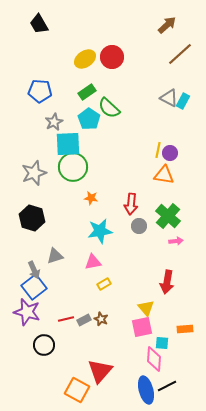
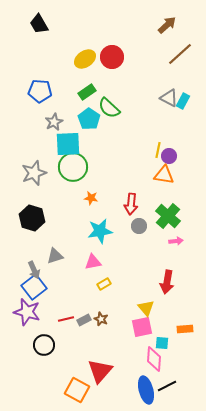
purple circle at (170, 153): moved 1 px left, 3 px down
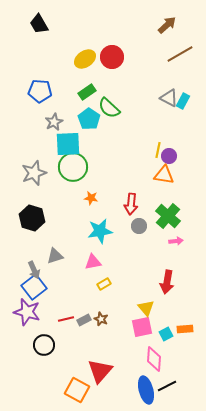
brown line at (180, 54): rotated 12 degrees clockwise
cyan square at (162, 343): moved 4 px right, 9 px up; rotated 32 degrees counterclockwise
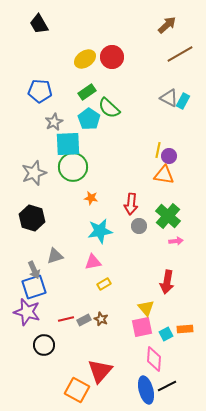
blue square at (34, 287): rotated 20 degrees clockwise
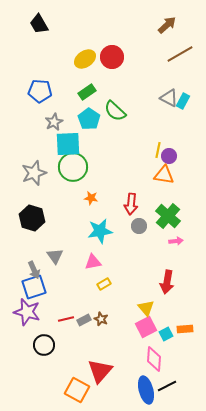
green semicircle at (109, 108): moved 6 px right, 3 px down
gray triangle at (55, 256): rotated 48 degrees counterclockwise
pink square at (142, 327): moved 4 px right; rotated 15 degrees counterclockwise
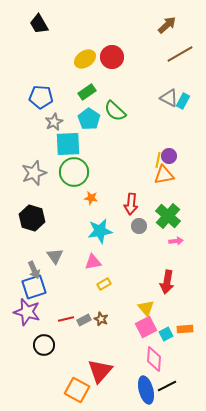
blue pentagon at (40, 91): moved 1 px right, 6 px down
yellow line at (158, 150): moved 10 px down
green circle at (73, 167): moved 1 px right, 5 px down
orange triangle at (164, 175): rotated 20 degrees counterclockwise
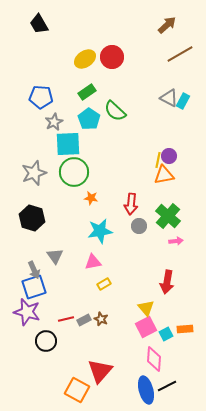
black circle at (44, 345): moved 2 px right, 4 px up
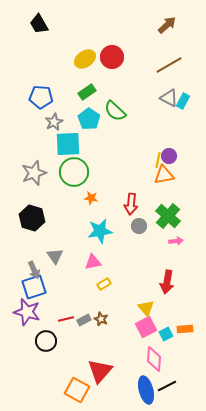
brown line at (180, 54): moved 11 px left, 11 px down
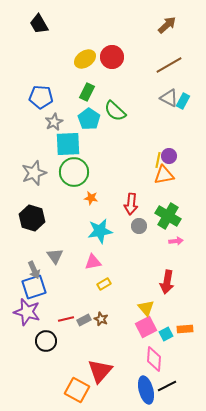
green rectangle at (87, 92): rotated 30 degrees counterclockwise
green cross at (168, 216): rotated 10 degrees counterclockwise
